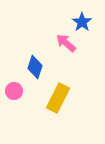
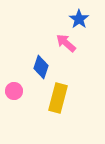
blue star: moved 3 px left, 3 px up
blue diamond: moved 6 px right
yellow rectangle: rotated 12 degrees counterclockwise
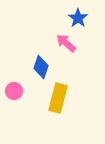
blue star: moved 1 px left, 1 px up
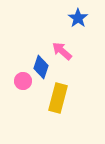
pink arrow: moved 4 px left, 8 px down
pink circle: moved 9 px right, 10 px up
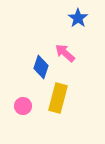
pink arrow: moved 3 px right, 2 px down
pink circle: moved 25 px down
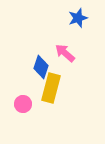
blue star: rotated 18 degrees clockwise
yellow rectangle: moved 7 px left, 10 px up
pink circle: moved 2 px up
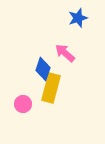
blue diamond: moved 2 px right, 2 px down
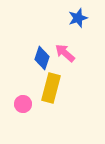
blue diamond: moved 1 px left, 11 px up
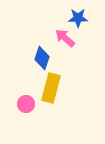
blue star: rotated 18 degrees clockwise
pink arrow: moved 15 px up
pink circle: moved 3 px right
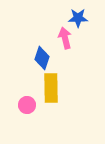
pink arrow: rotated 35 degrees clockwise
yellow rectangle: rotated 16 degrees counterclockwise
pink circle: moved 1 px right, 1 px down
